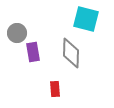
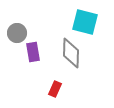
cyan square: moved 1 px left, 3 px down
red rectangle: rotated 28 degrees clockwise
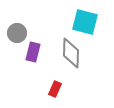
purple rectangle: rotated 24 degrees clockwise
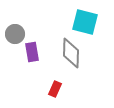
gray circle: moved 2 px left, 1 px down
purple rectangle: moved 1 px left; rotated 24 degrees counterclockwise
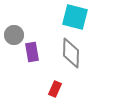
cyan square: moved 10 px left, 5 px up
gray circle: moved 1 px left, 1 px down
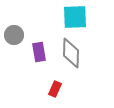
cyan square: rotated 16 degrees counterclockwise
purple rectangle: moved 7 px right
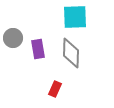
gray circle: moved 1 px left, 3 px down
purple rectangle: moved 1 px left, 3 px up
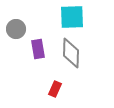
cyan square: moved 3 px left
gray circle: moved 3 px right, 9 px up
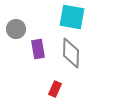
cyan square: rotated 12 degrees clockwise
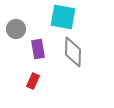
cyan square: moved 9 px left
gray diamond: moved 2 px right, 1 px up
red rectangle: moved 22 px left, 8 px up
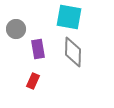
cyan square: moved 6 px right
